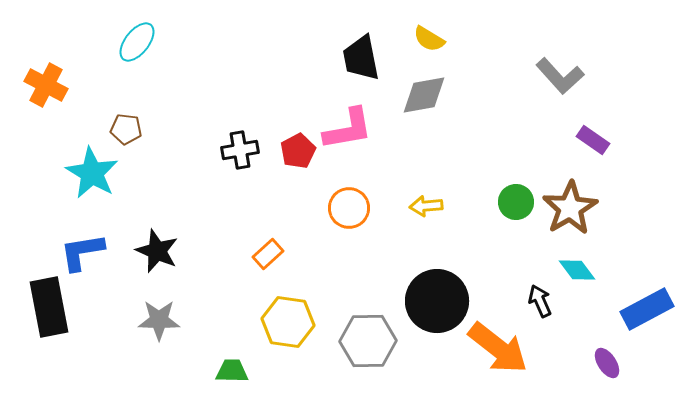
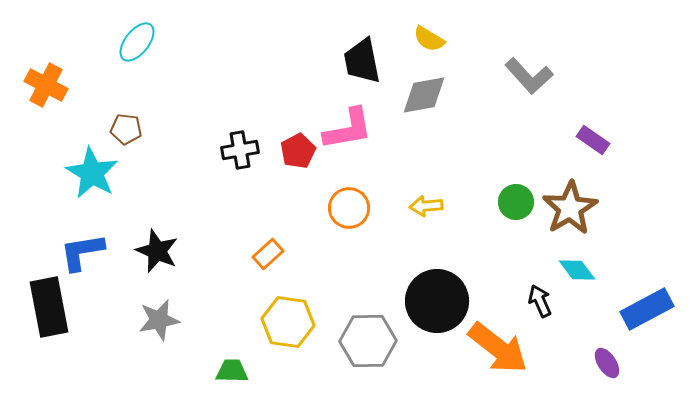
black trapezoid: moved 1 px right, 3 px down
gray L-shape: moved 31 px left
gray star: rotated 12 degrees counterclockwise
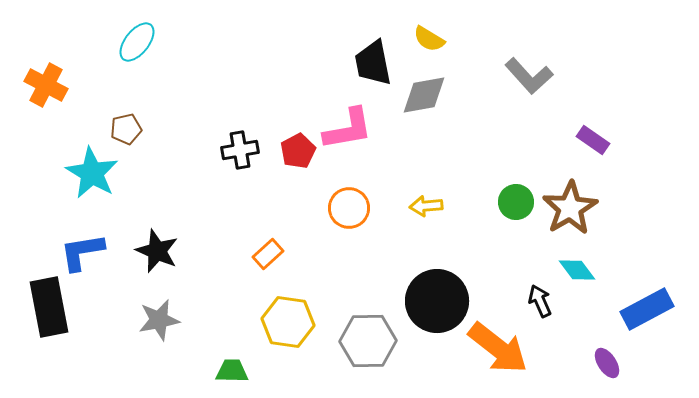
black trapezoid: moved 11 px right, 2 px down
brown pentagon: rotated 20 degrees counterclockwise
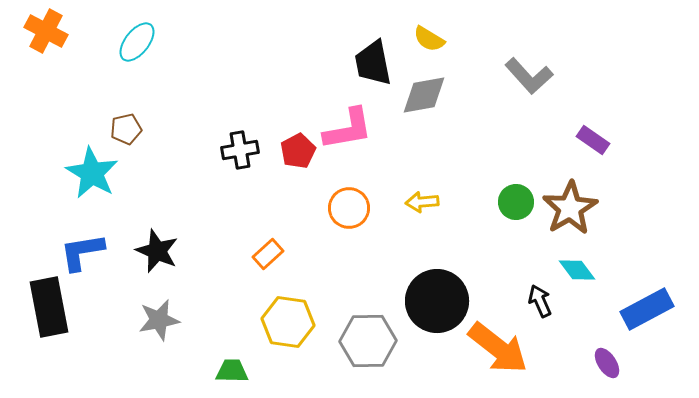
orange cross: moved 54 px up
yellow arrow: moved 4 px left, 4 px up
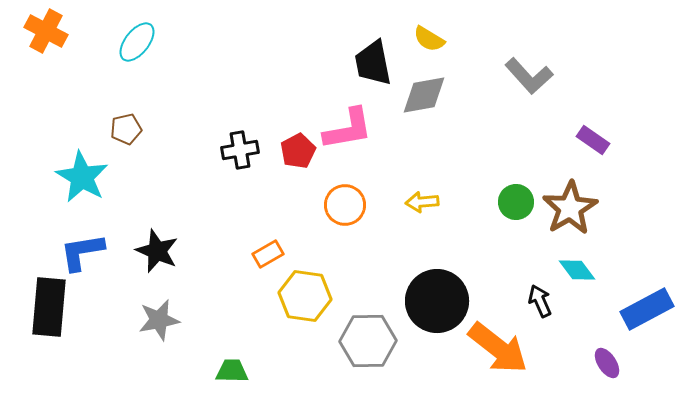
cyan star: moved 10 px left, 4 px down
orange circle: moved 4 px left, 3 px up
orange rectangle: rotated 12 degrees clockwise
black rectangle: rotated 16 degrees clockwise
yellow hexagon: moved 17 px right, 26 px up
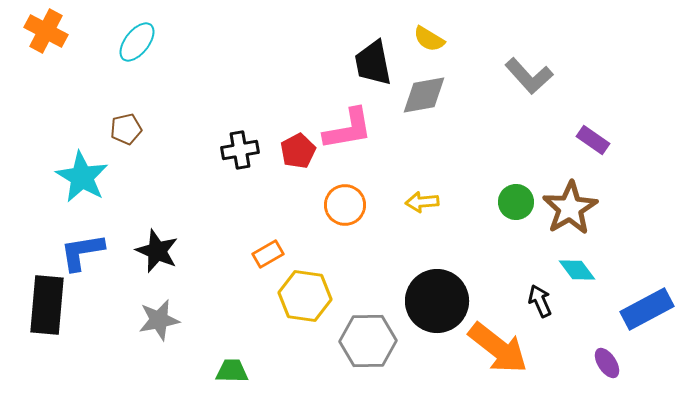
black rectangle: moved 2 px left, 2 px up
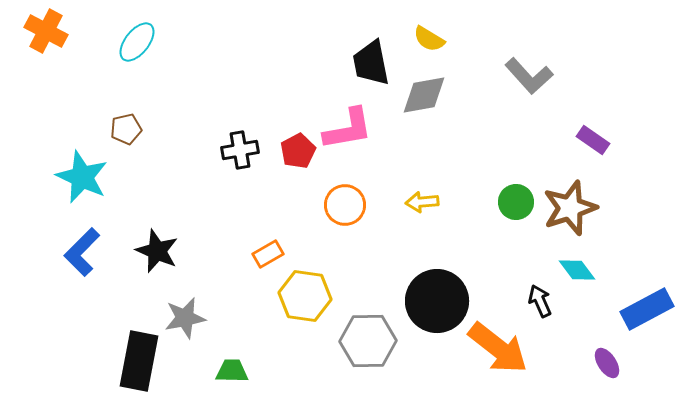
black trapezoid: moved 2 px left
cyan star: rotated 6 degrees counterclockwise
brown star: rotated 12 degrees clockwise
blue L-shape: rotated 36 degrees counterclockwise
black rectangle: moved 92 px right, 56 px down; rotated 6 degrees clockwise
gray star: moved 26 px right, 2 px up
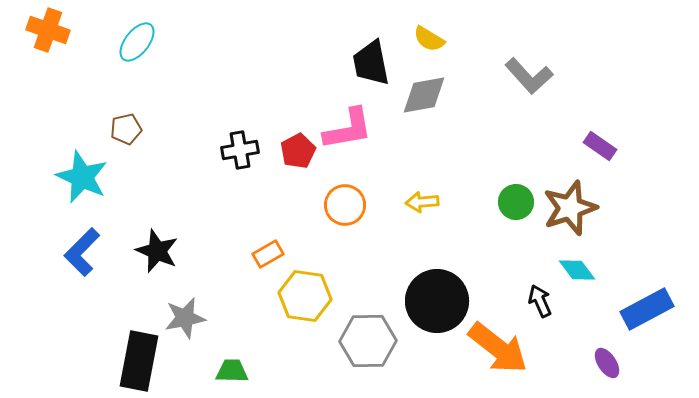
orange cross: moved 2 px right, 1 px up; rotated 9 degrees counterclockwise
purple rectangle: moved 7 px right, 6 px down
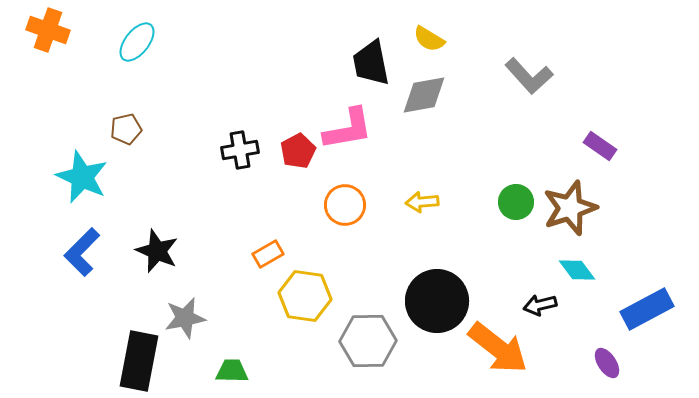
black arrow: moved 4 px down; rotated 80 degrees counterclockwise
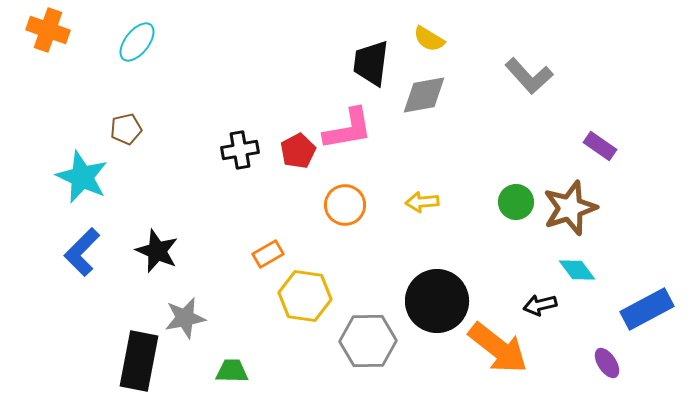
black trapezoid: rotated 18 degrees clockwise
